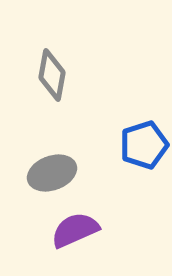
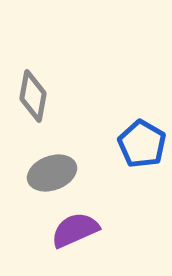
gray diamond: moved 19 px left, 21 px down
blue pentagon: moved 2 px left, 1 px up; rotated 24 degrees counterclockwise
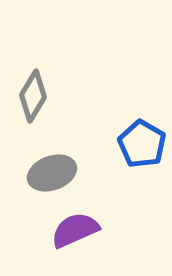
gray diamond: rotated 21 degrees clockwise
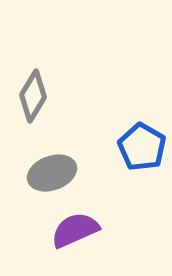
blue pentagon: moved 3 px down
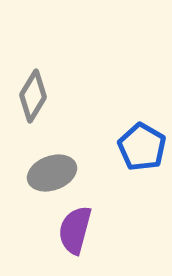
purple semicircle: rotated 51 degrees counterclockwise
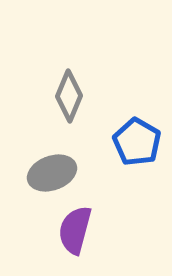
gray diamond: moved 36 px right; rotated 9 degrees counterclockwise
blue pentagon: moved 5 px left, 5 px up
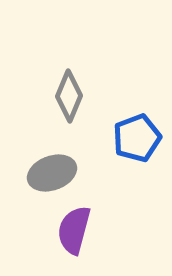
blue pentagon: moved 4 px up; rotated 21 degrees clockwise
purple semicircle: moved 1 px left
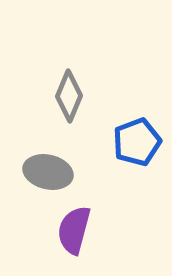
blue pentagon: moved 4 px down
gray ellipse: moved 4 px left, 1 px up; rotated 33 degrees clockwise
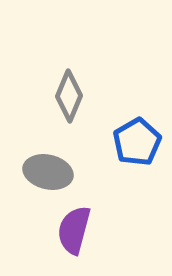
blue pentagon: rotated 9 degrees counterclockwise
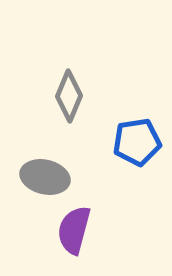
blue pentagon: rotated 21 degrees clockwise
gray ellipse: moved 3 px left, 5 px down
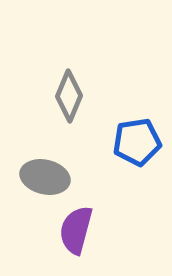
purple semicircle: moved 2 px right
